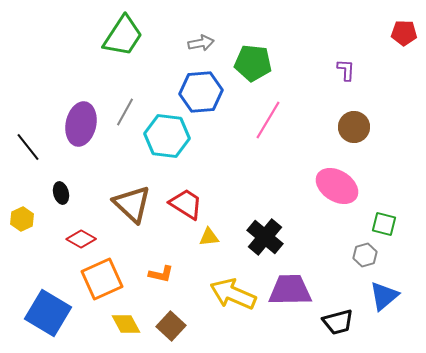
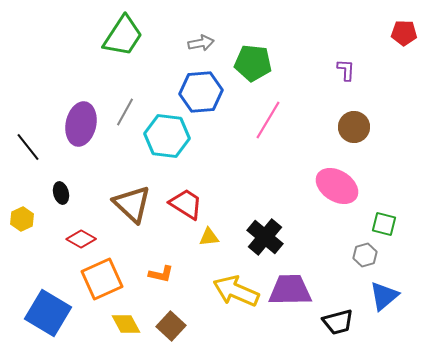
yellow arrow: moved 3 px right, 3 px up
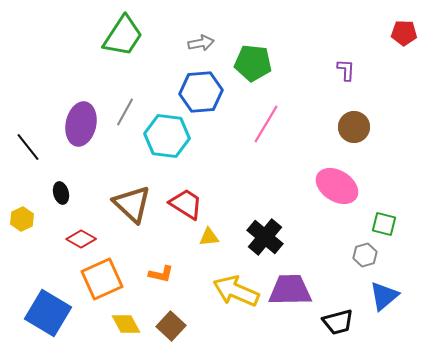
pink line: moved 2 px left, 4 px down
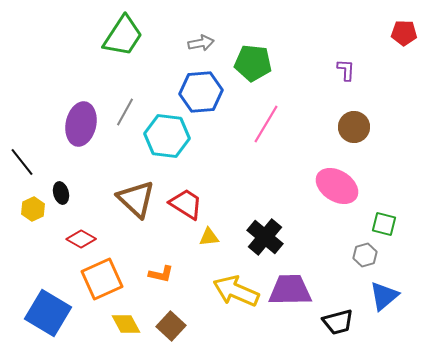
black line: moved 6 px left, 15 px down
brown triangle: moved 4 px right, 5 px up
yellow hexagon: moved 11 px right, 10 px up
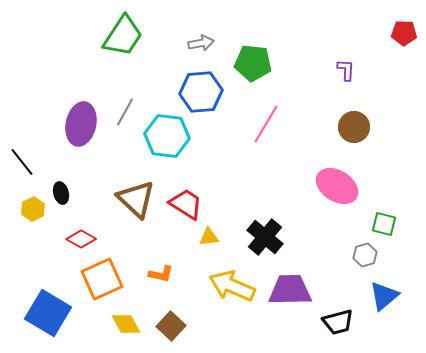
yellow arrow: moved 4 px left, 5 px up
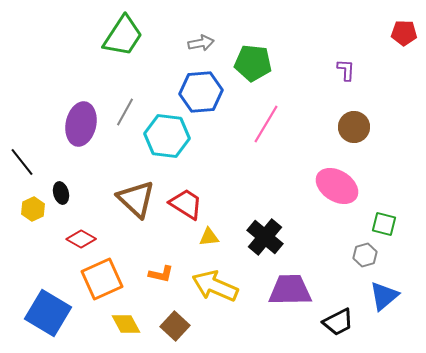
yellow arrow: moved 17 px left
black trapezoid: rotated 12 degrees counterclockwise
brown square: moved 4 px right
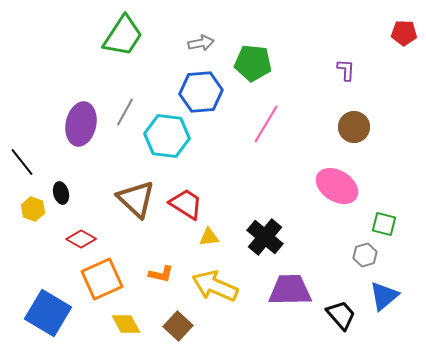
yellow hexagon: rotated 15 degrees counterclockwise
black trapezoid: moved 3 px right, 7 px up; rotated 104 degrees counterclockwise
brown square: moved 3 px right
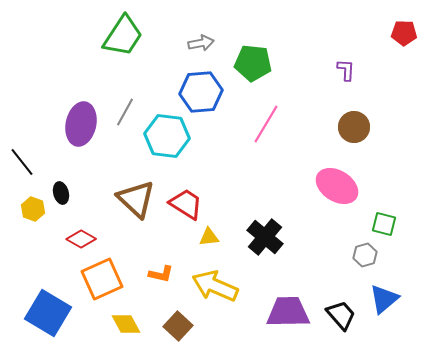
purple trapezoid: moved 2 px left, 22 px down
blue triangle: moved 3 px down
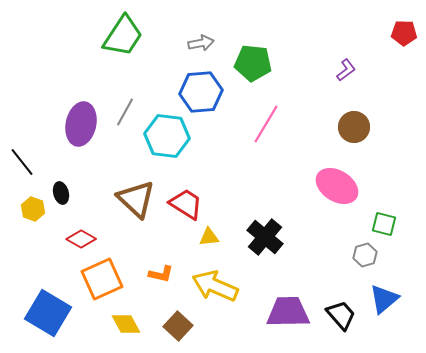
purple L-shape: rotated 50 degrees clockwise
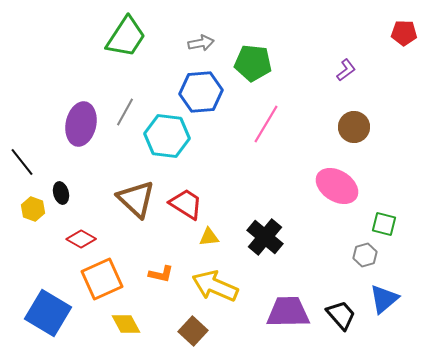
green trapezoid: moved 3 px right, 1 px down
brown square: moved 15 px right, 5 px down
